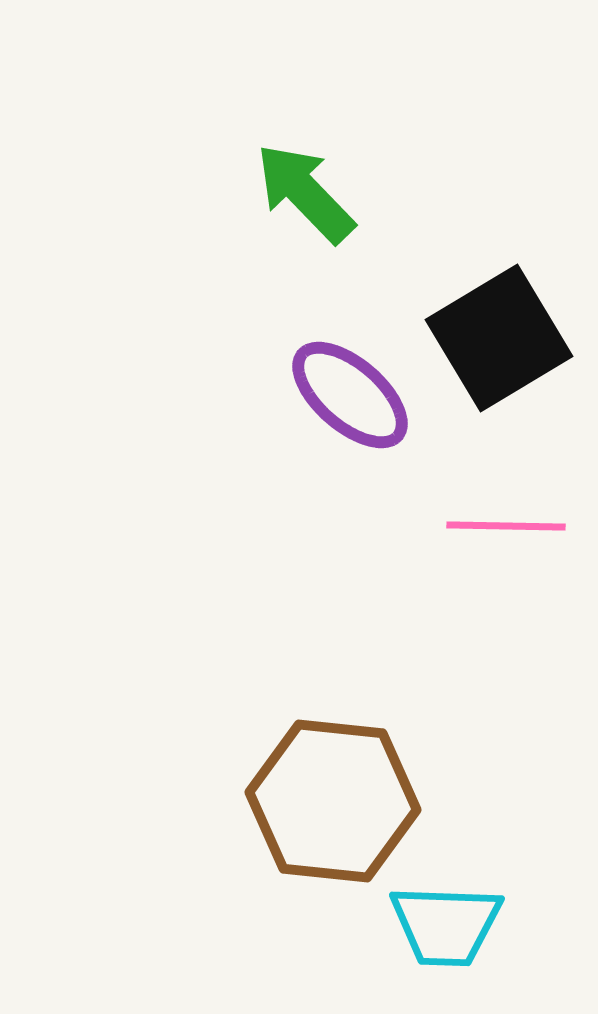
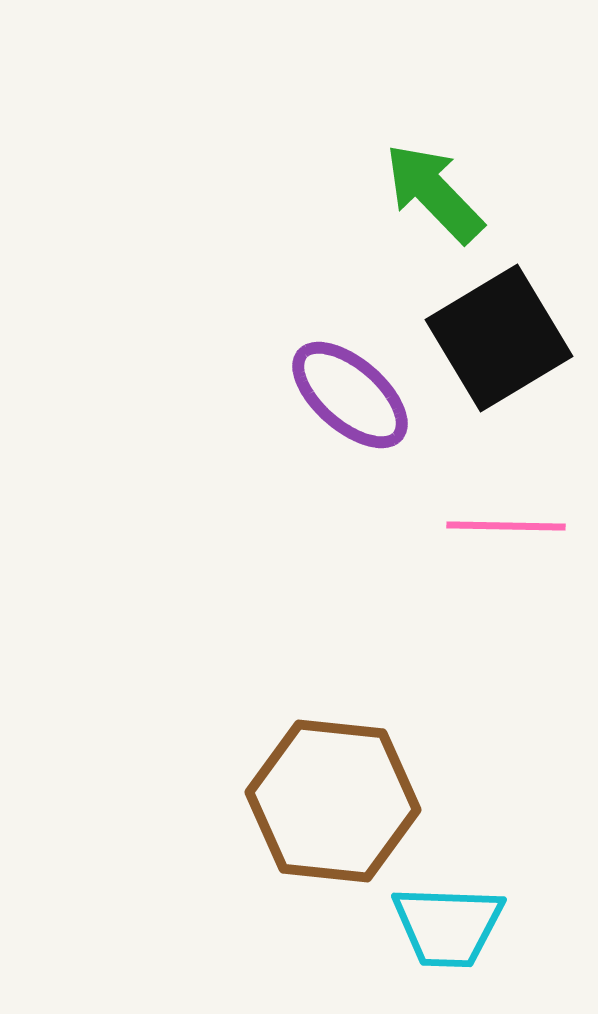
green arrow: moved 129 px right
cyan trapezoid: moved 2 px right, 1 px down
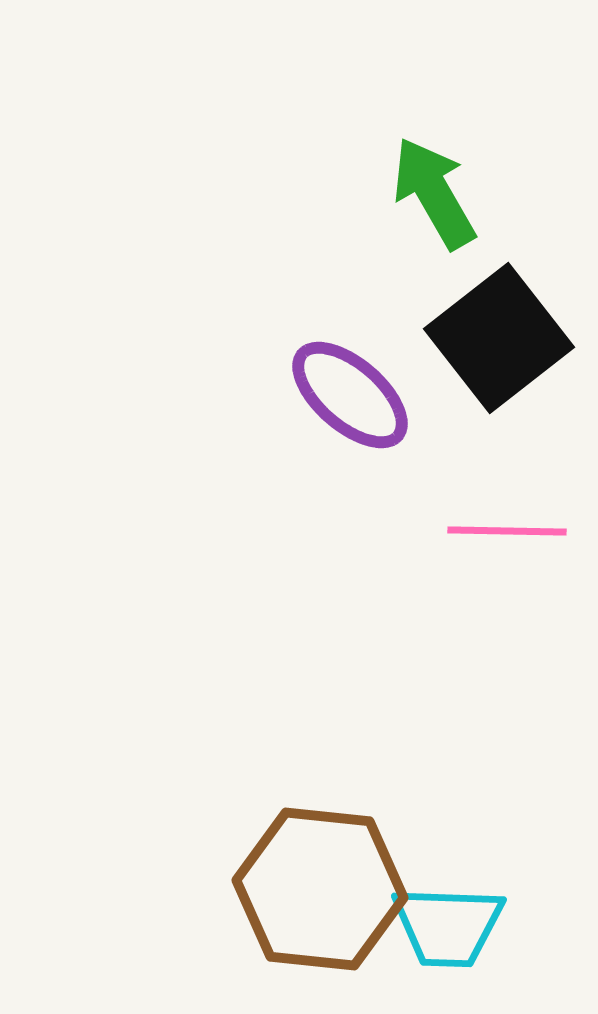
green arrow: rotated 14 degrees clockwise
black square: rotated 7 degrees counterclockwise
pink line: moved 1 px right, 5 px down
brown hexagon: moved 13 px left, 88 px down
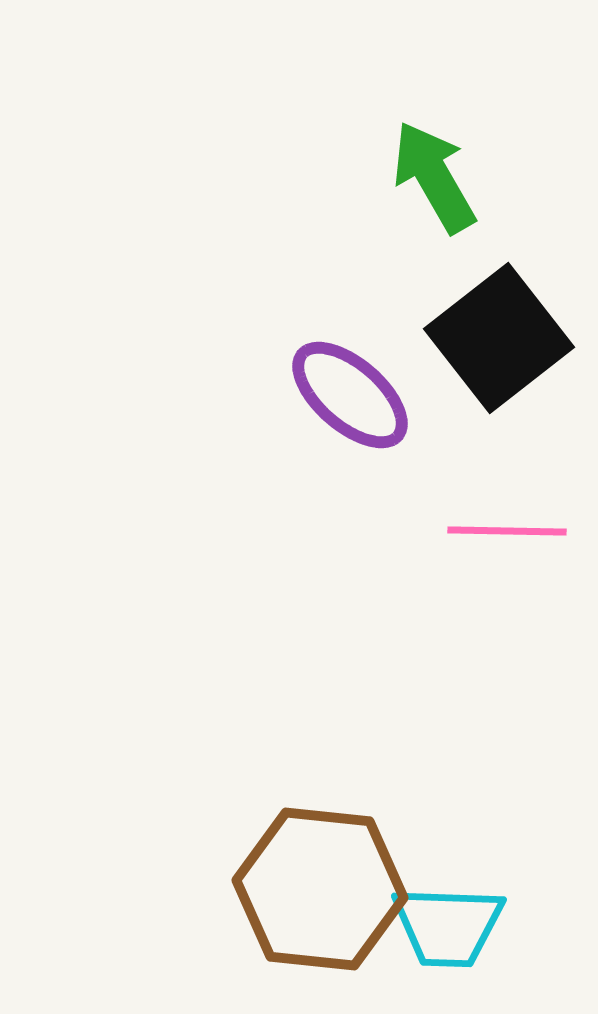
green arrow: moved 16 px up
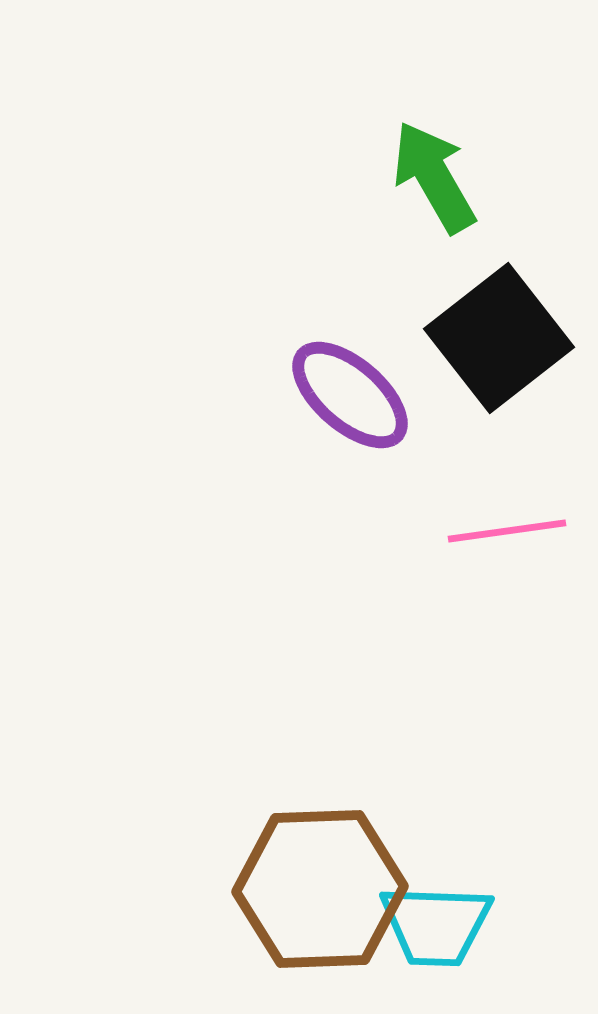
pink line: rotated 9 degrees counterclockwise
brown hexagon: rotated 8 degrees counterclockwise
cyan trapezoid: moved 12 px left, 1 px up
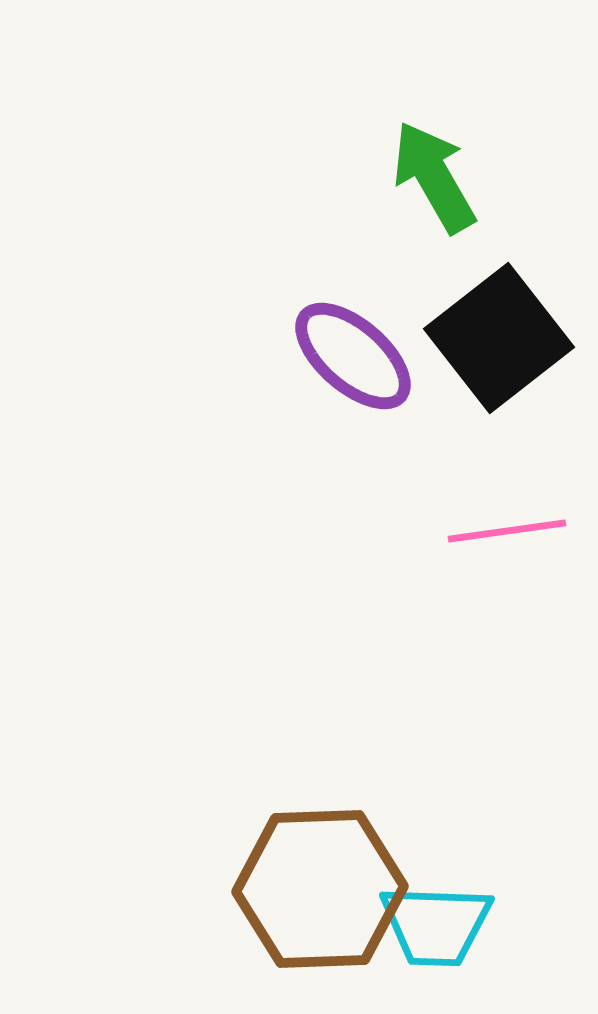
purple ellipse: moved 3 px right, 39 px up
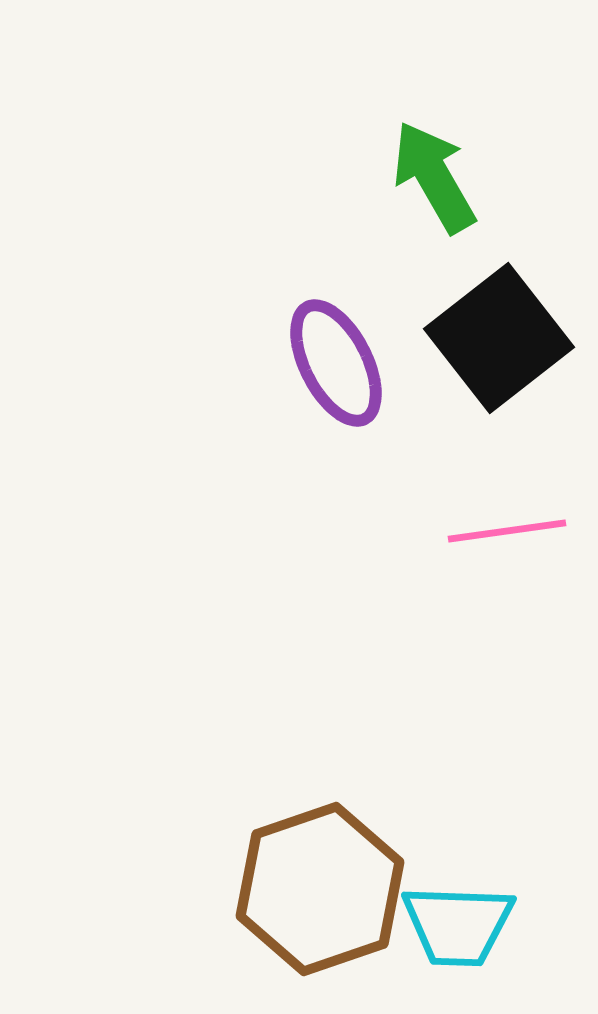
purple ellipse: moved 17 px left, 7 px down; rotated 22 degrees clockwise
brown hexagon: rotated 17 degrees counterclockwise
cyan trapezoid: moved 22 px right
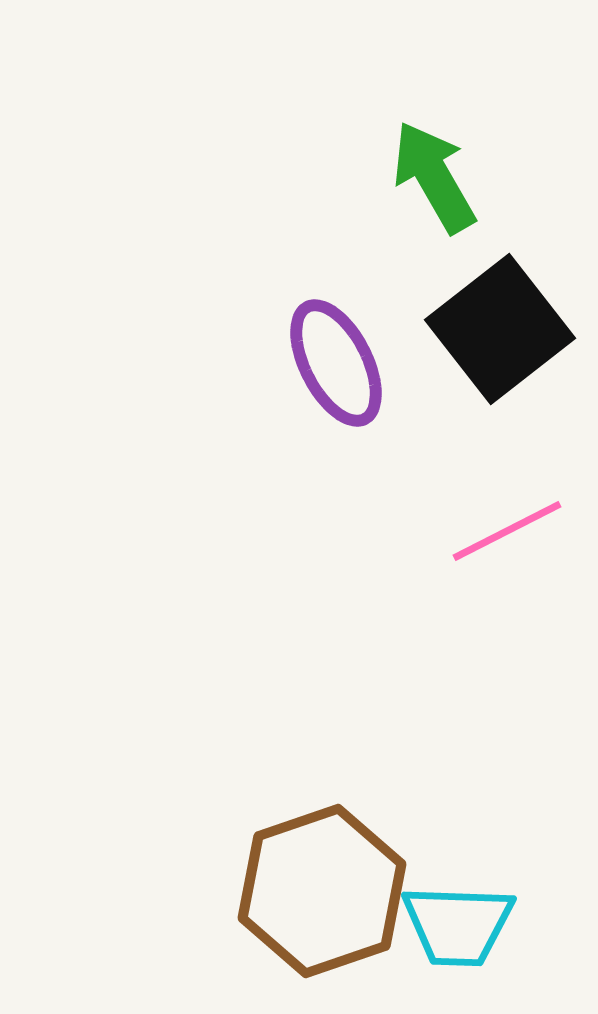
black square: moved 1 px right, 9 px up
pink line: rotated 19 degrees counterclockwise
brown hexagon: moved 2 px right, 2 px down
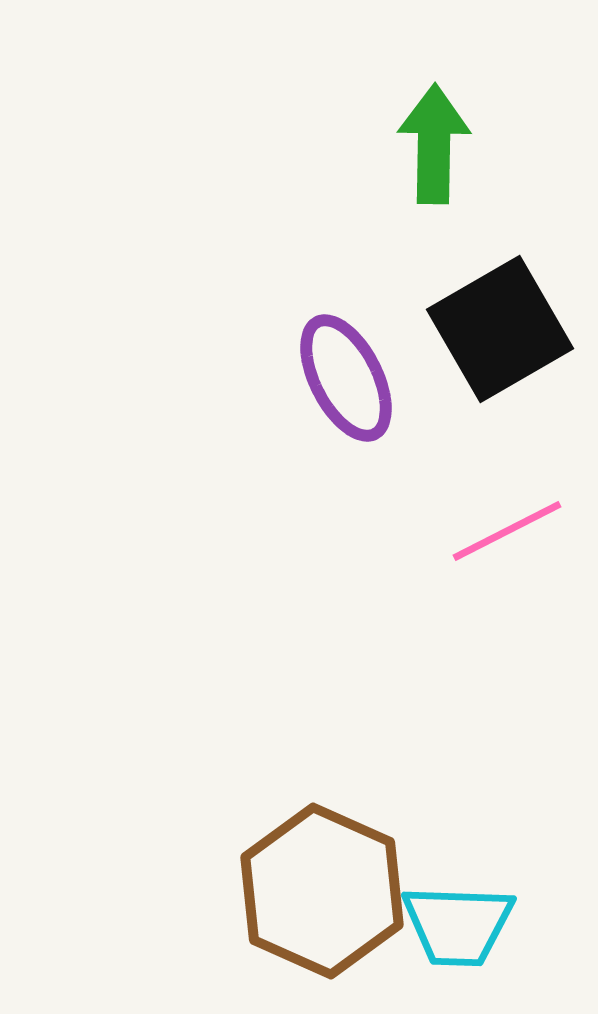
green arrow: moved 33 px up; rotated 31 degrees clockwise
black square: rotated 8 degrees clockwise
purple ellipse: moved 10 px right, 15 px down
brown hexagon: rotated 17 degrees counterclockwise
